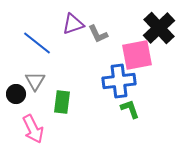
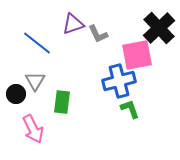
blue cross: rotated 8 degrees counterclockwise
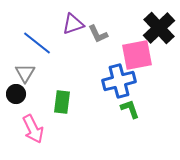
gray triangle: moved 10 px left, 8 px up
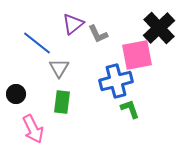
purple triangle: rotated 20 degrees counterclockwise
gray triangle: moved 34 px right, 5 px up
blue cross: moved 3 px left
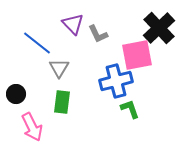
purple triangle: rotated 35 degrees counterclockwise
pink arrow: moved 1 px left, 2 px up
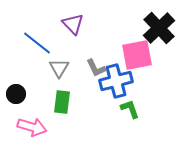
gray L-shape: moved 2 px left, 34 px down
pink arrow: rotated 48 degrees counterclockwise
